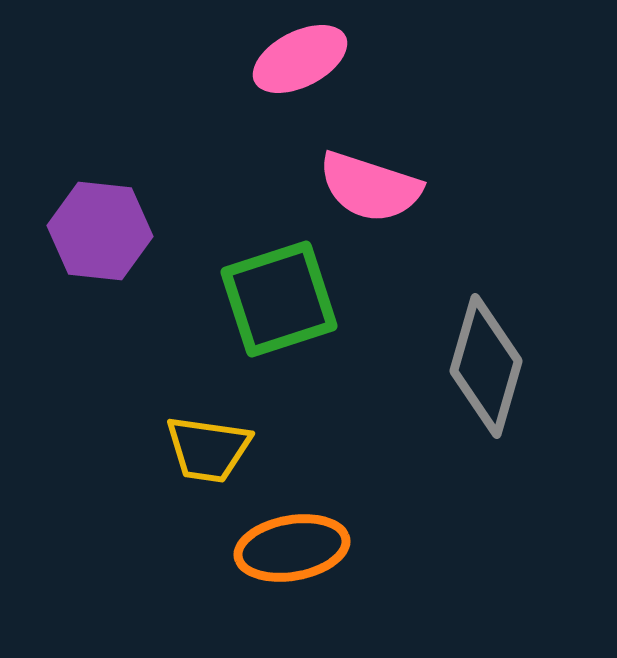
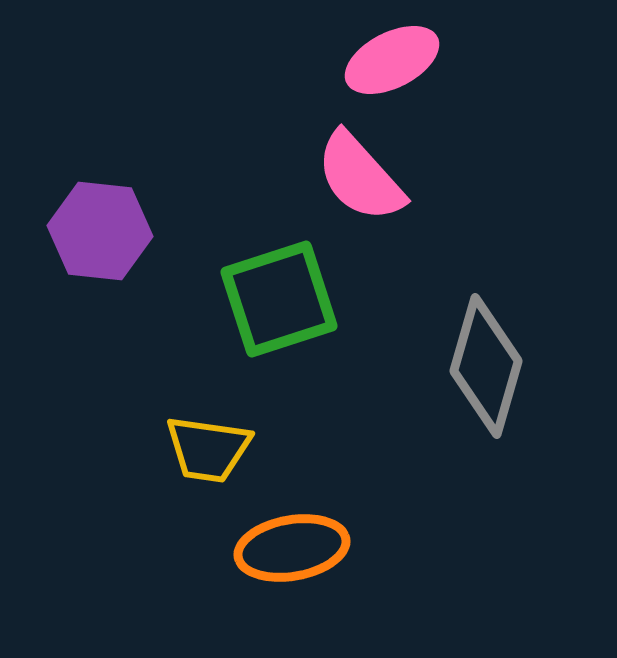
pink ellipse: moved 92 px right, 1 px down
pink semicircle: moved 10 px left, 10 px up; rotated 30 degrees clockwise
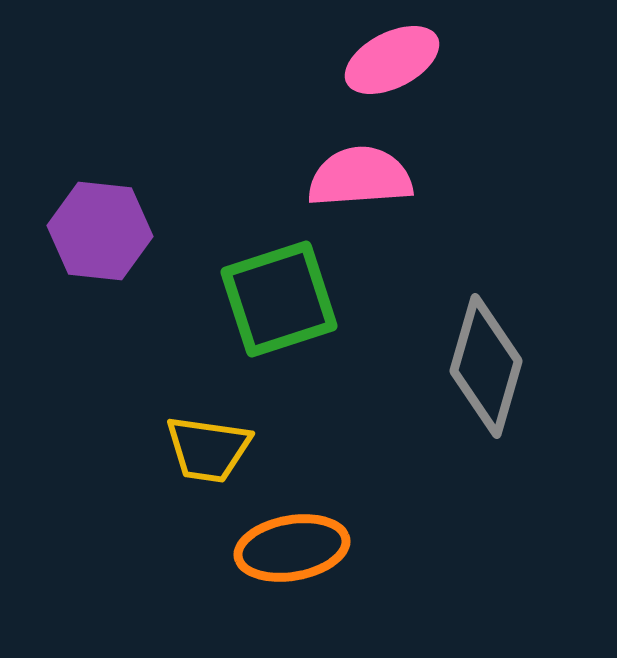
pink semicircle: rotated 128 degrees clockwise
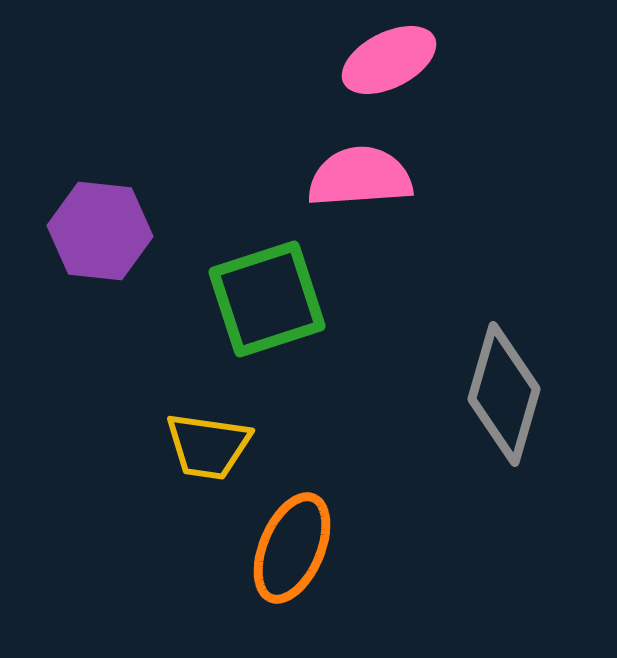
pink ellipse: moved 3 px left
green square: moved 12 px left
gray diamond: moved 18 px right, 28 px down
yellow trapezoid: moved 3 px up
orange ellipse: rotated 57 degrees counterclockwise
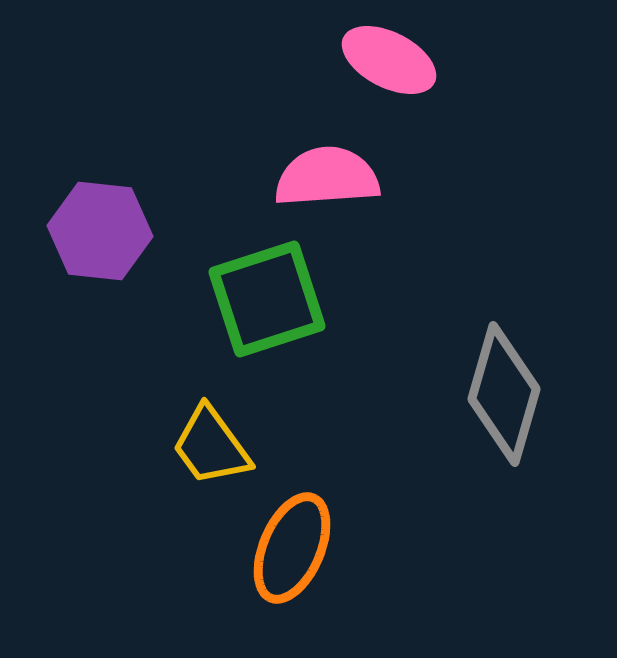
pink ellipse: rotated 54 degrees clockwise
pink semicircle: moved 33 px left
yellow trapezoid: moved 3 px right; rotated 46 degrees clockwise
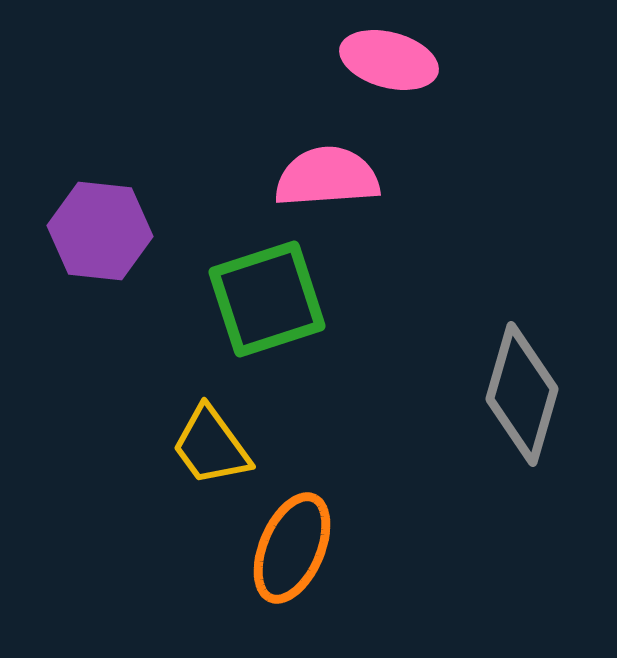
pink ellipse: rotated 12 degrees counterclockwise
gray diamond: moved 18 px right
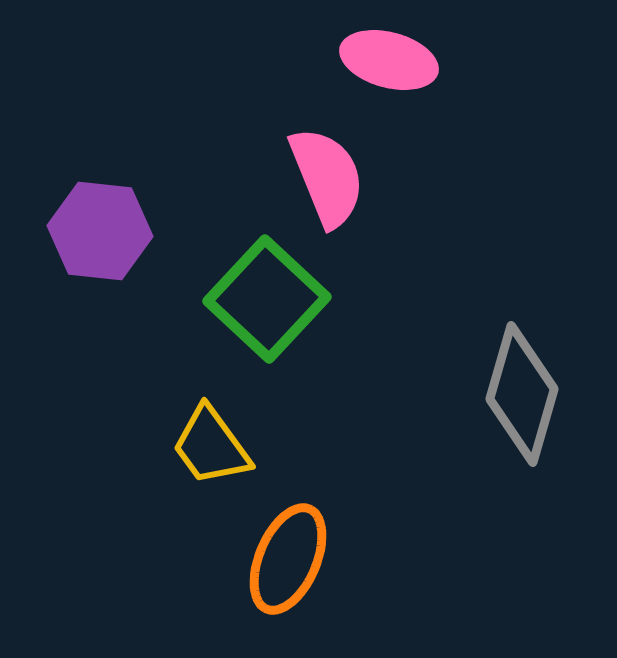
pink semicircle: rotated 72 degrees clockwise
green square: rotated 29 degrees counterclockwise
orange ellipse: moved 4 px left, 11 px down
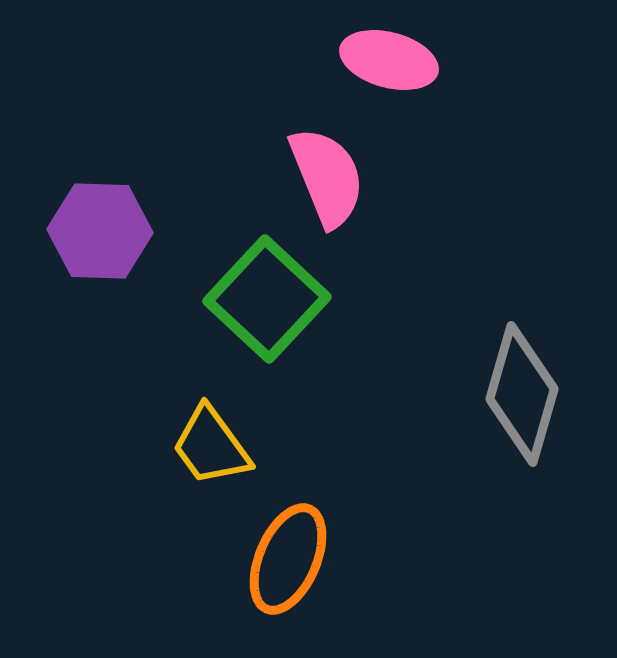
purple hexagon: rotated 4 degrees counterclockwise
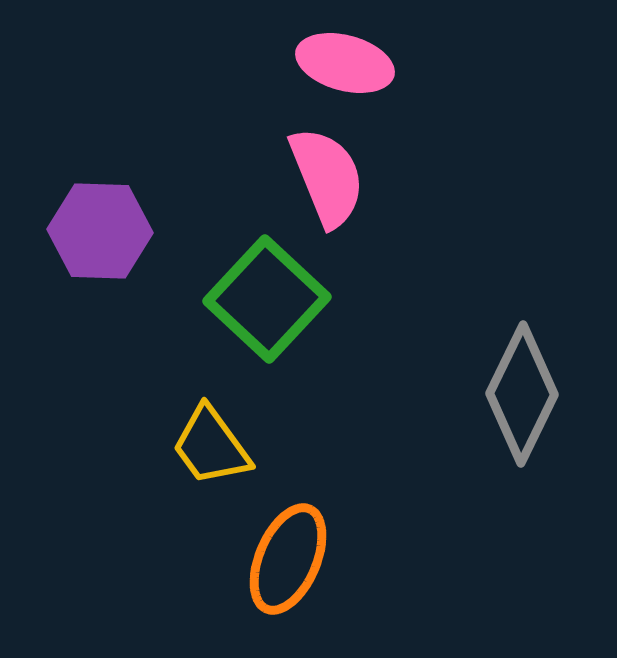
pink ellipse: moved 44 px left, 3 px down
gray diamond: rotated 10 degrees clockwise
